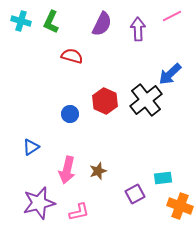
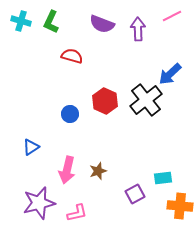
purple semicircle: rotated 85 degrees clockwise
orange cross: rotated 15 degrees counterclockwise
pink L-shape: moved 2 px left, 1 px down
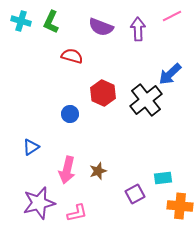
purple semicircle: moved 1 px left, 3 px down
red hexagon: moved 2 px left, 8 px up
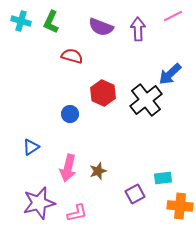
pink line: moved 1 px right
pink arrow: moved 1 px right, 2 px up
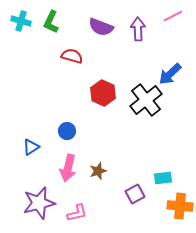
blue circle: moved 3 px left, 17 px down
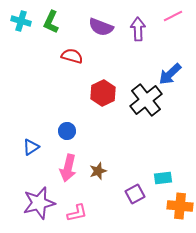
red hexagon: rotated 10 degrees clockwise
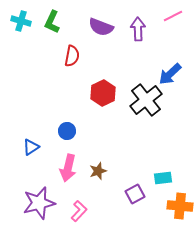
green L-shape: moved 1 px right
red semicircle: rotated 85 degrees clockwise
pink L-shape: moved 2 px right, 2 px up; rotated 35 degrees counterclockwise
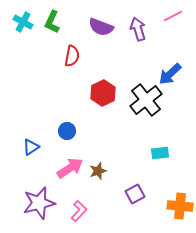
cyan cross: moved 2 px right, 1 px down; rotated 12 degrees clockwise
purple arrow: rotated 15 degrees counterclockwise
pink arrow: moved 2 px right; rotated 136 degrees counterclockwise
cyan rectangle: moved 3 px left, 25 px up
